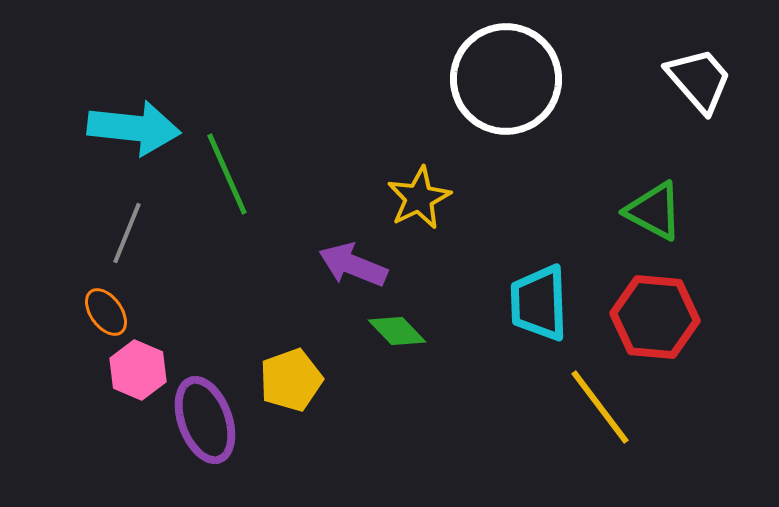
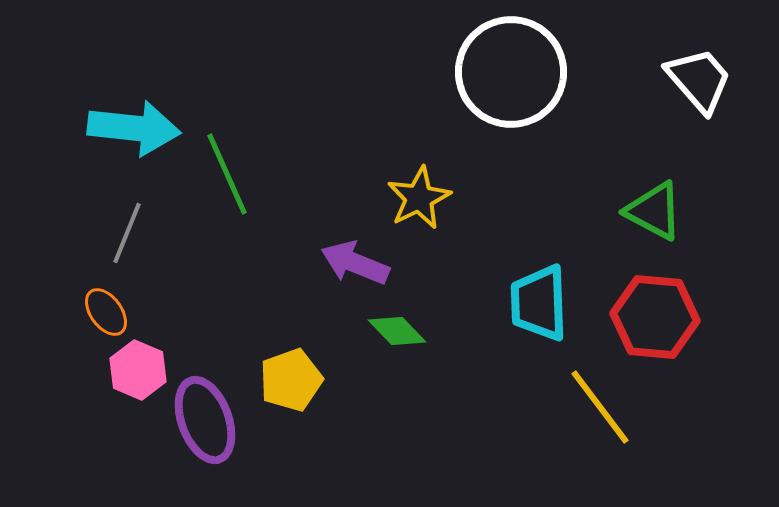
white circle: moved 5 px right, 7 px up
purple arrow: moved 2 px right, 2 px up
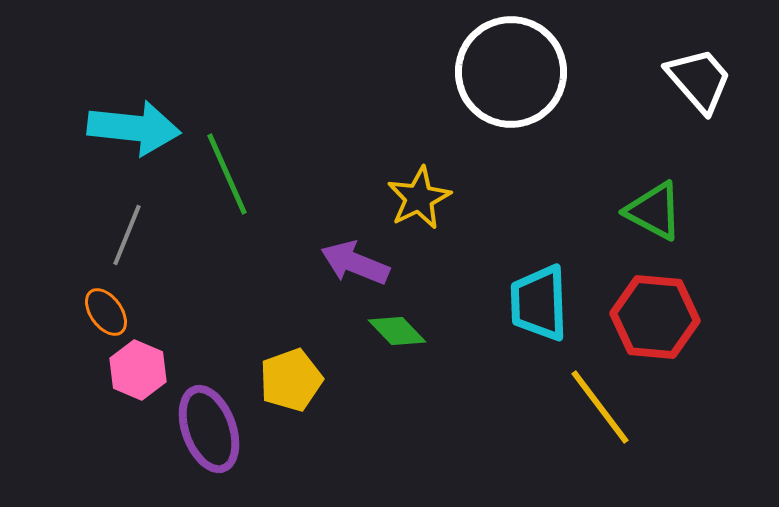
gray line: moved 2 px down
purple ellipse: moved 4 px right, 9 px down
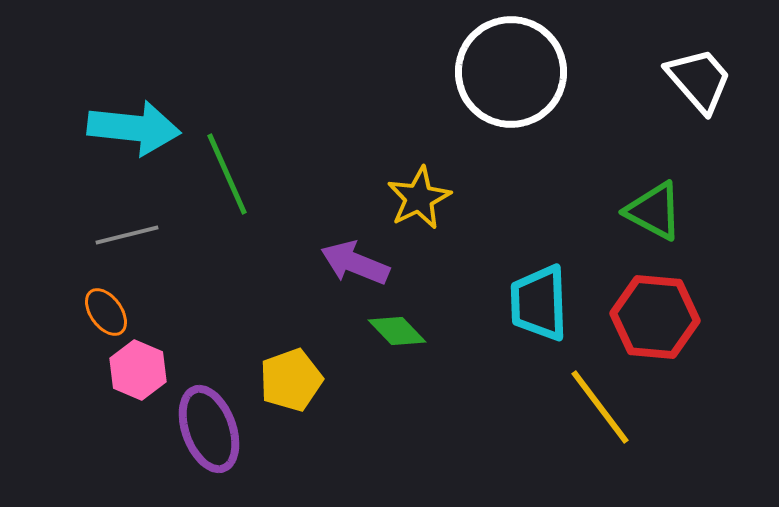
gray line: rotated 54 degrees clockwise
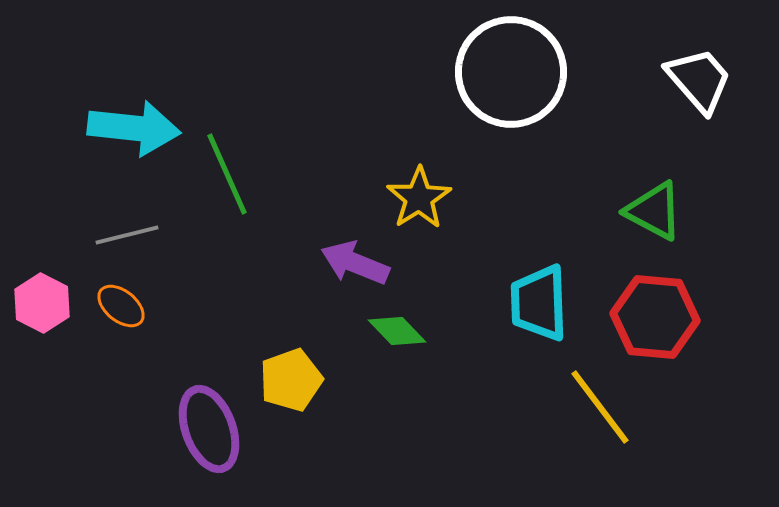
yellow star: rotated 6 degrees counterclockwise
orange ellipse: moved 15 px right, 6 px up; rotated 15 degrees counterclockwise
pink hexagon: moved 96 px left, 67 px up; rotated 4 degrees clockwise
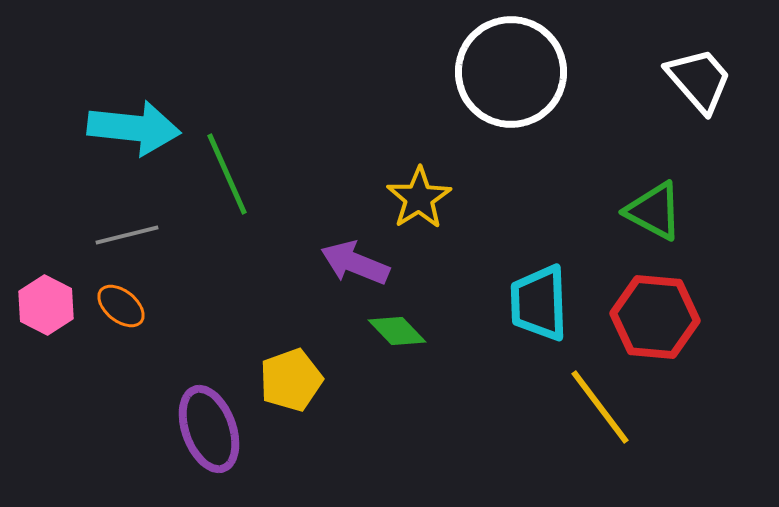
pink hexagon: moved 4 px right, 2 px down
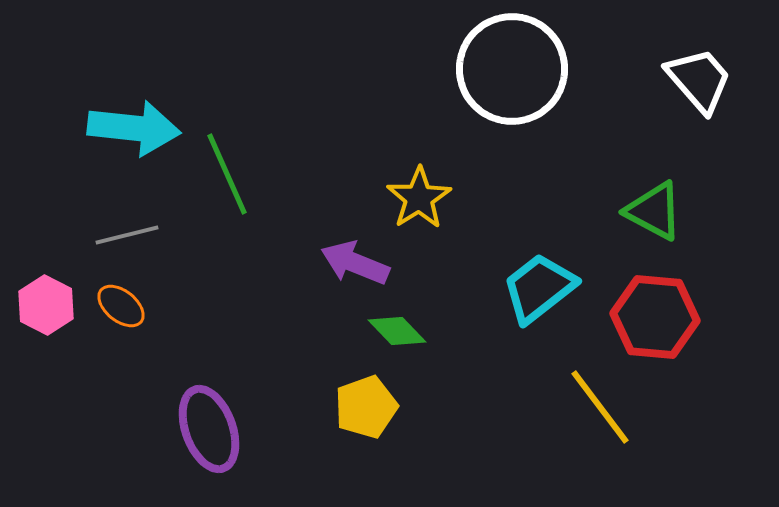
white circle: moved 1 px right, 3 px up
cyan trapezoid: moved 15 px up; rotated 54 degrees clockwise
yellow pentagon: moved 75 px right, 27 px down
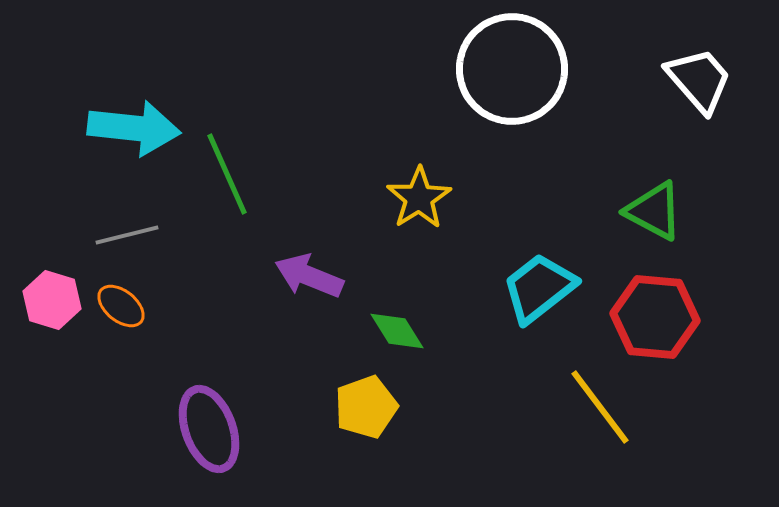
purple arrow: moved 46 px left, 13 px down
pink hexagon: moved 6 px right, 5 px up; rotated 10 degrees counterclockwise
green diamond: rotated 12 degrees clockwise
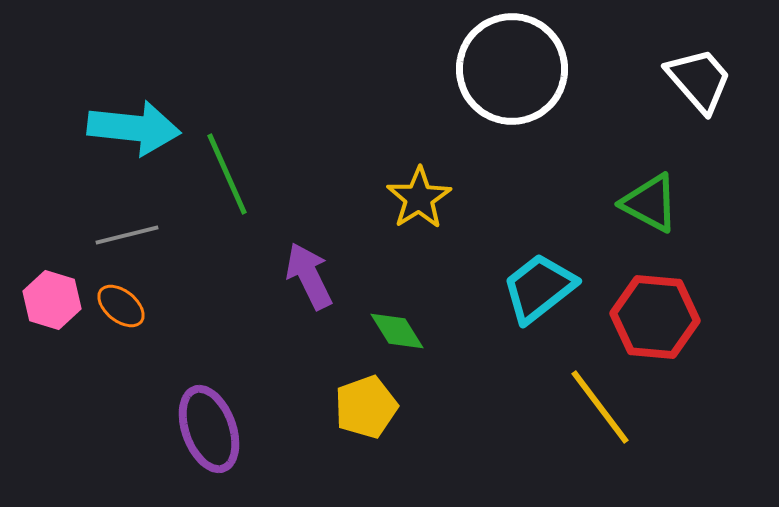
green triangle: moved 4 px left, 8 px up
purple arrow: rotated 42 degrees clockwise
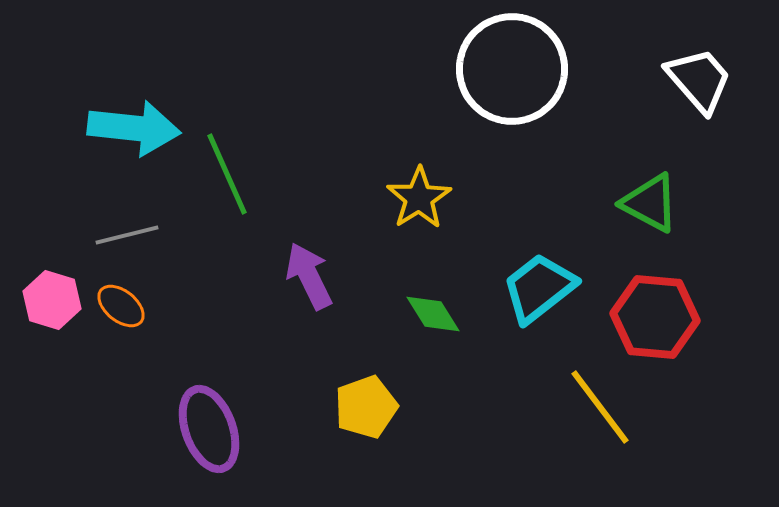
green diamond: moved 36 px right, 17 px up
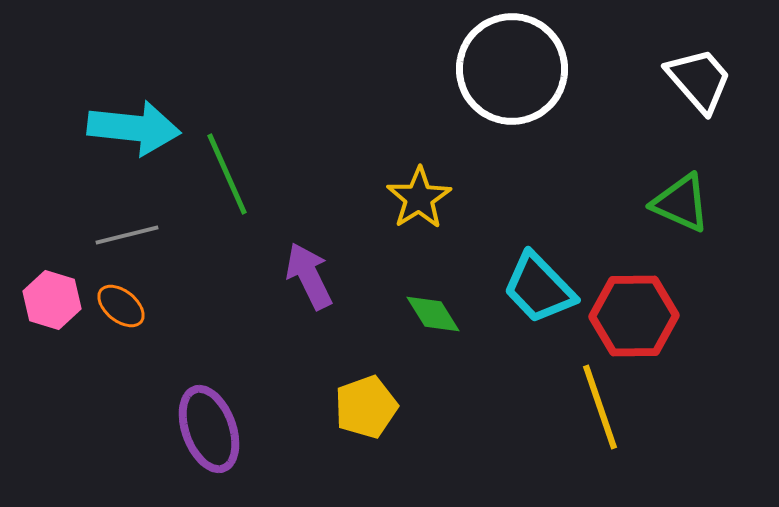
green triangle: moved 31 px right; rotated 4 degrees counterclockwise
cyan trapezoid: rotated 96 degrees counterclockwise
red hexagon: moved 21 px left, 1 px up; rotated 6 degrees counterclockwise
yellow line: rotated 18 degrees clockwise
